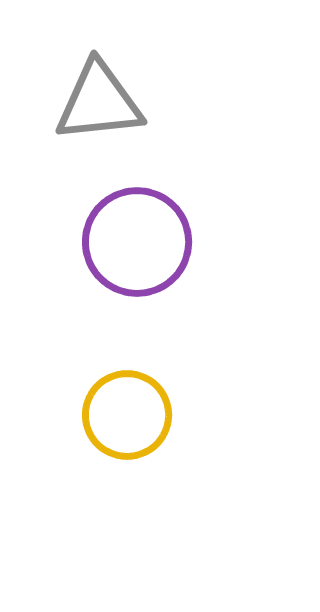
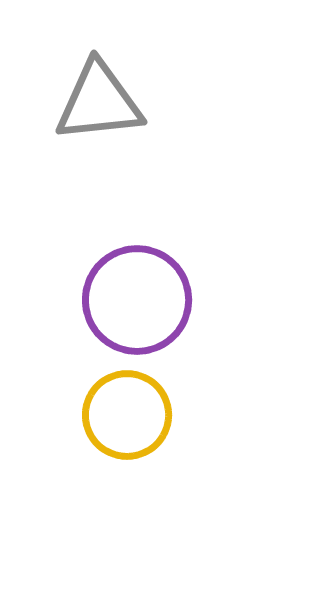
purple circle: moved 58 px down
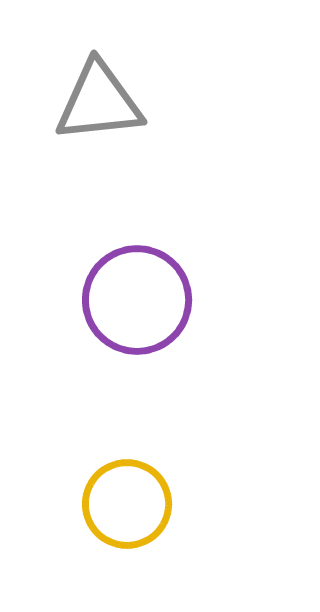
yellow circle: moved 89 px down
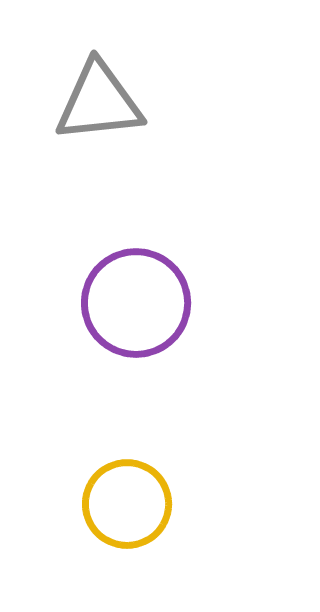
purple circle: moved 1 px left, 3 px down
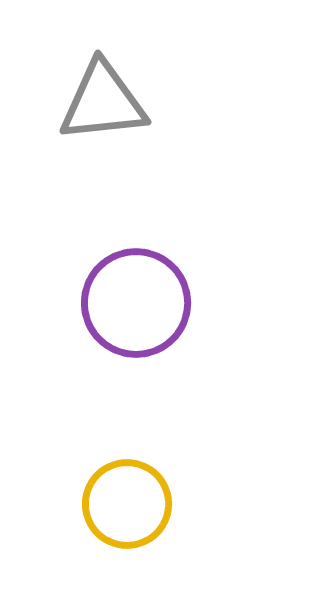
gray triangle: moved 4 px right
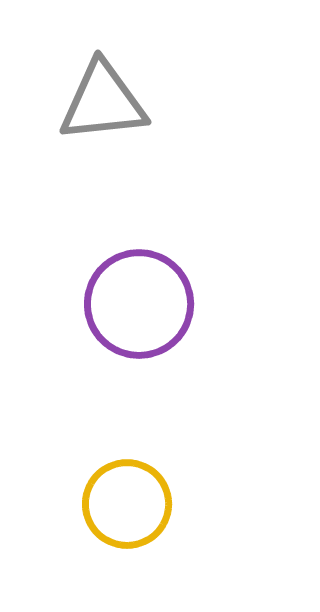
purple circle: moved 3 px right, 1 px down
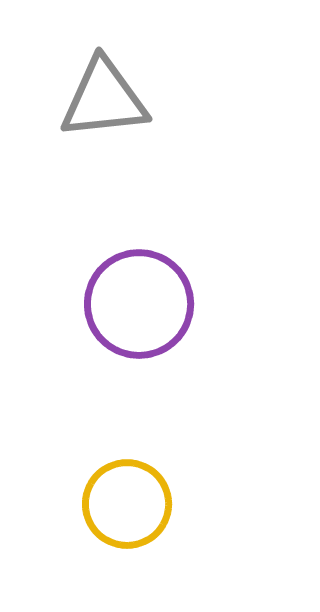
gray triangle: moved 1 px right, 3 px up
